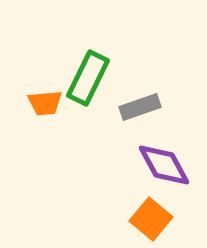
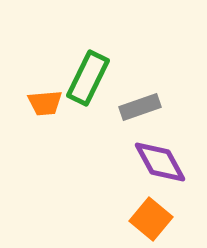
purple diamond: moved 4 px left, 3 px up
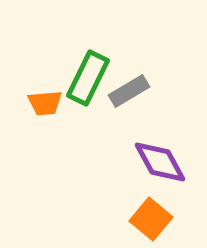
gray rectangle: moved 11 px left, 16 px up; rotated 12 degrees counterclockwise
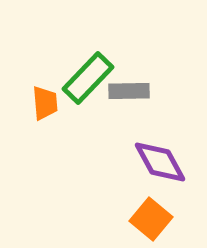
green rectangle: rotated 18 degrees clockwise
gray rectangle: rotated 30 degrees clockwise
orange trapezoid: rotated 90 degrees counterclockwise
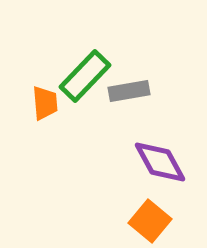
green rectangle: moved 3 px left, 2 px up
gray rectangle: rotated 9 degrees counterclockwise
orange square: moved 1 px left, 2 px down
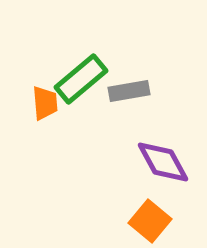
green rectangle: moved 4 px left, 3 px down; rotated 6 degrees clockwise
purple diamond: moved 3 px right
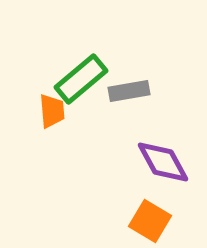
orange trapezoid: moved 7 px right, 8 px down
orange square: rotated 9 degrees counterclockwise
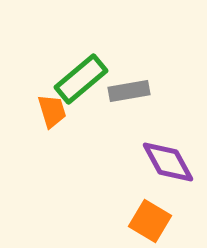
orange trapezoid: rotated 12 degrees counterclockwise
purple diamond: moved 5 px right
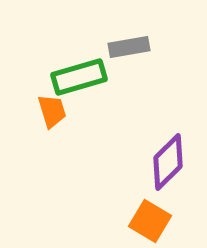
green rectangle: moved 2 px left, 2 px up; rotated 24 degrees clockwise
gray rectangle: moved 44 px up
purple diamond: rotated 74 degrees clockwise
